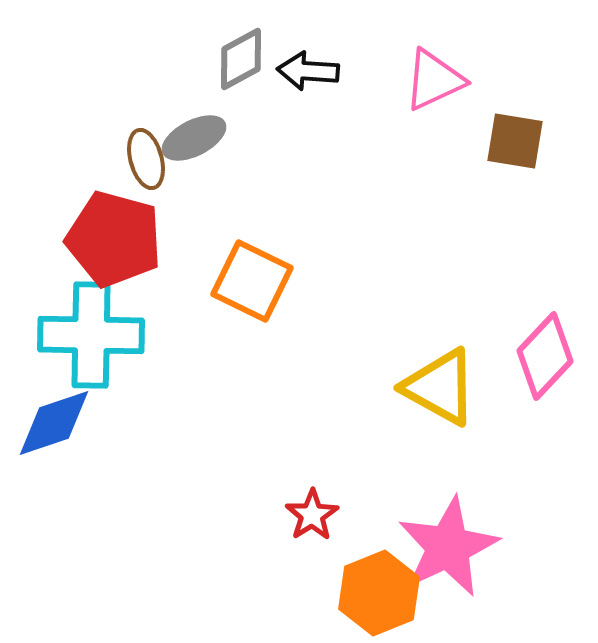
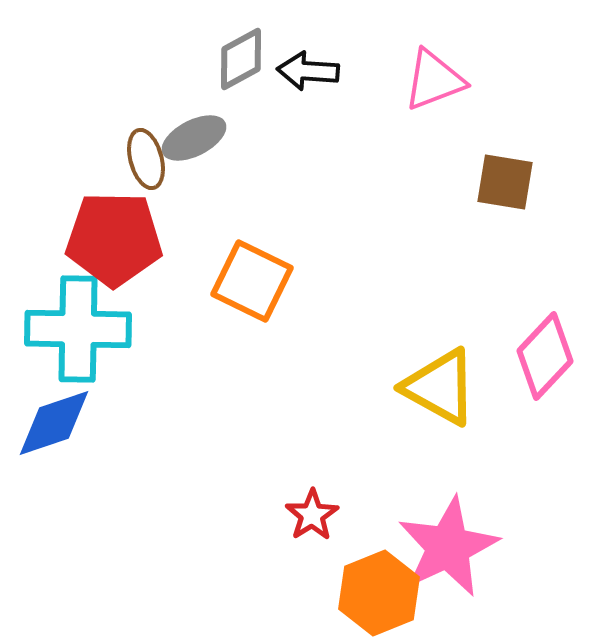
pink triangle: rotated 4 degrees clockwise
brown square: moved 10 px left, 41 px down
red pentagon: rotated 14 degrees counterclockwise
cyan cross: moved 13 px left, 6 px up
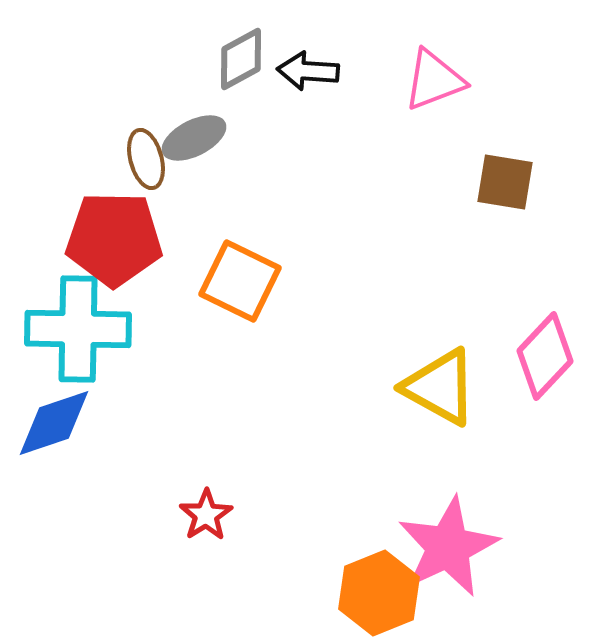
orange square: moved 12 px left
red star: moved 106 px left
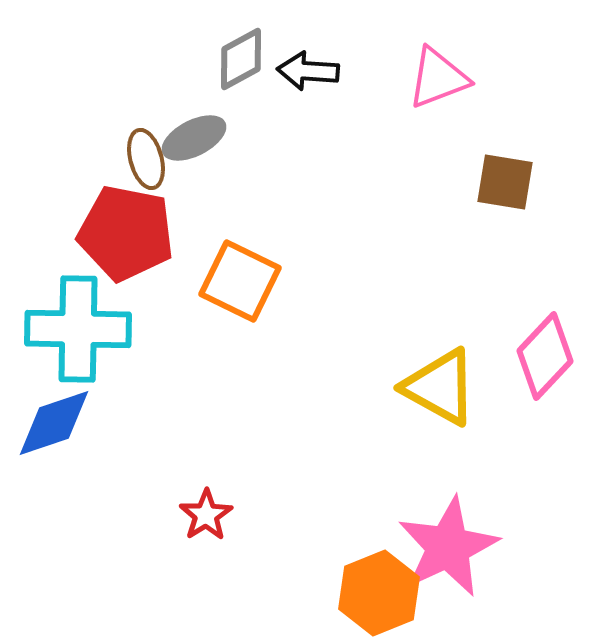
pink triangle: moved 4 px right, 2 px up
red pentagon: moved 12 px right, 6 px up; rotated 10 degrees clockwise
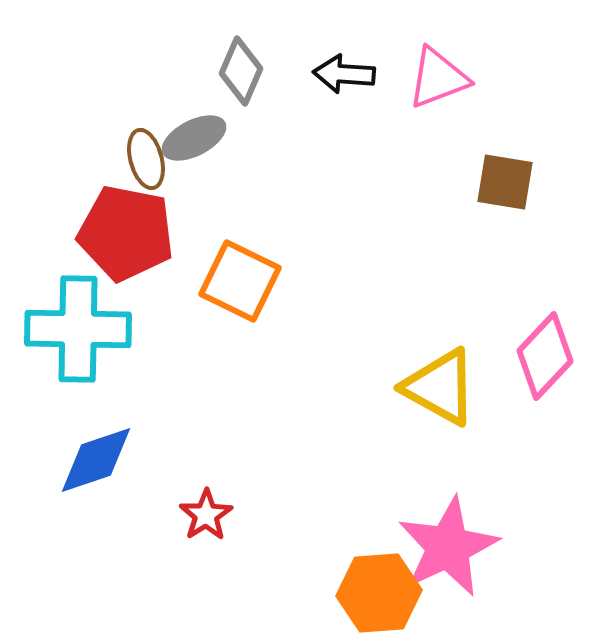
gray diamond: moved 12 px down; rotated 38 degrees counterclockwise
black arrow: moved 36 px right, 3 px down
blue diamond: moved 42 px right, 37 px down
orange hexagon: rotated 18 degrees clockwise
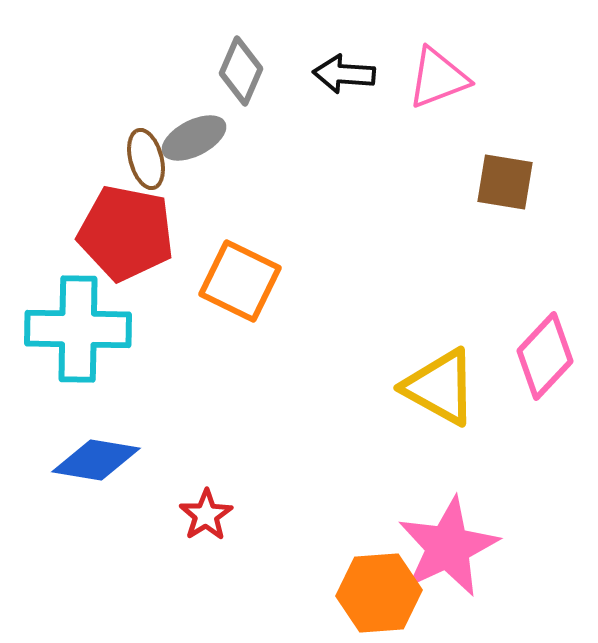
blue diamond: rotated 28 degrees clockwise
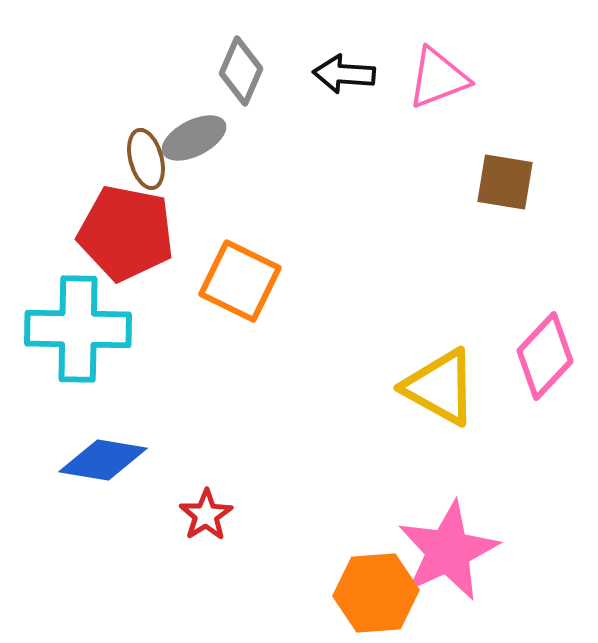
blue diamond: moved 7 px right
pink star: moved 4 px down
orange hexagon: moved 3 px left
